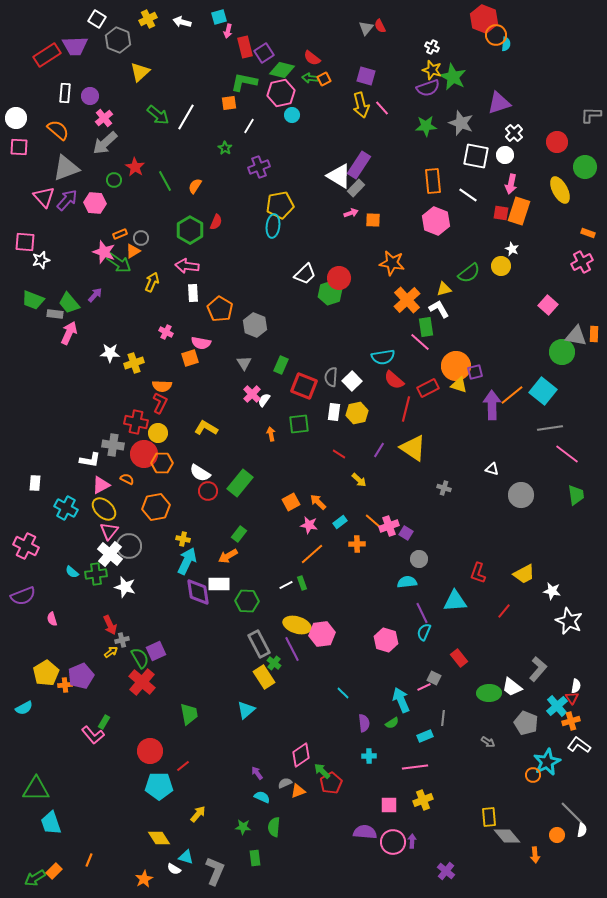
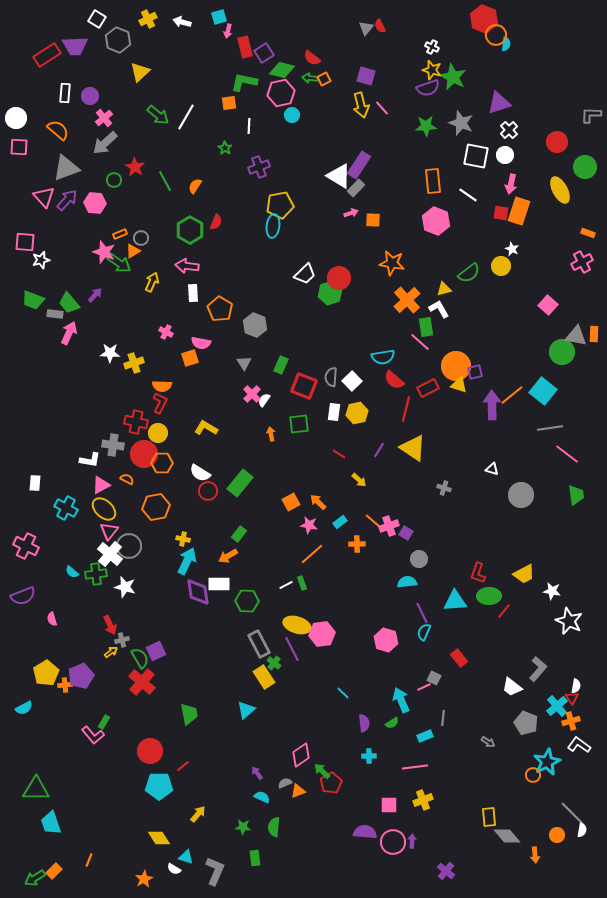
white line at (249, 126): rotated 28 degrees counterclockwise
white cross at (514, 133): moved 5 px left, 3 px up
green ellipse at (489, 693): moved 97 px up
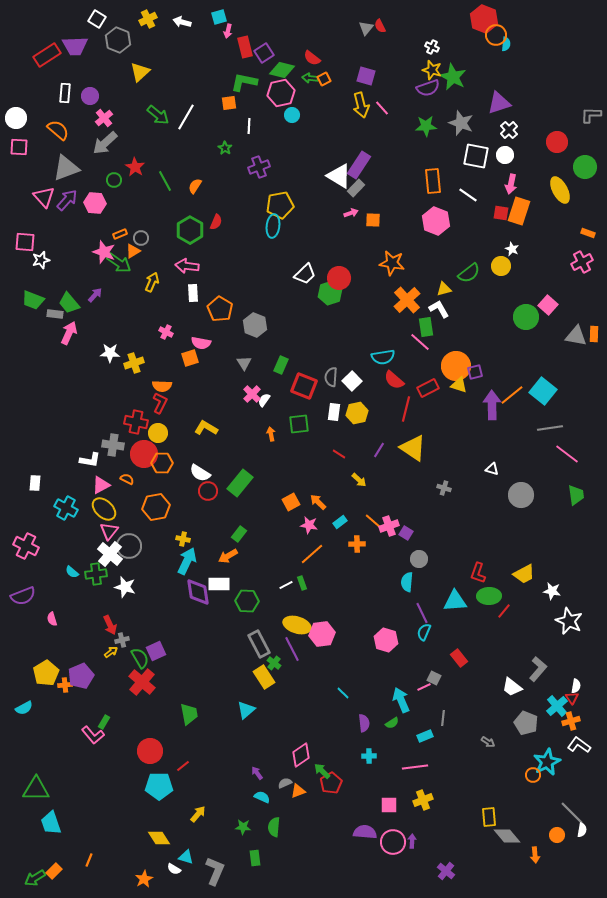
green circle at (562, 352): moved 36 px left, 35 px up
cyan semicircle at (407, 582): rotated 78 degrees counterclockwise
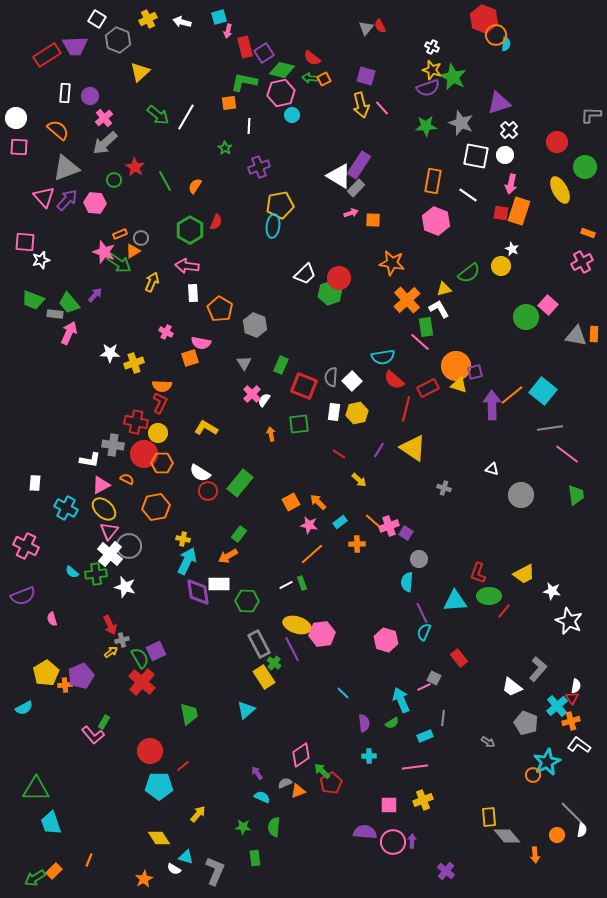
orange rectangle at (433, 181): rotated 15 degrees clockwise
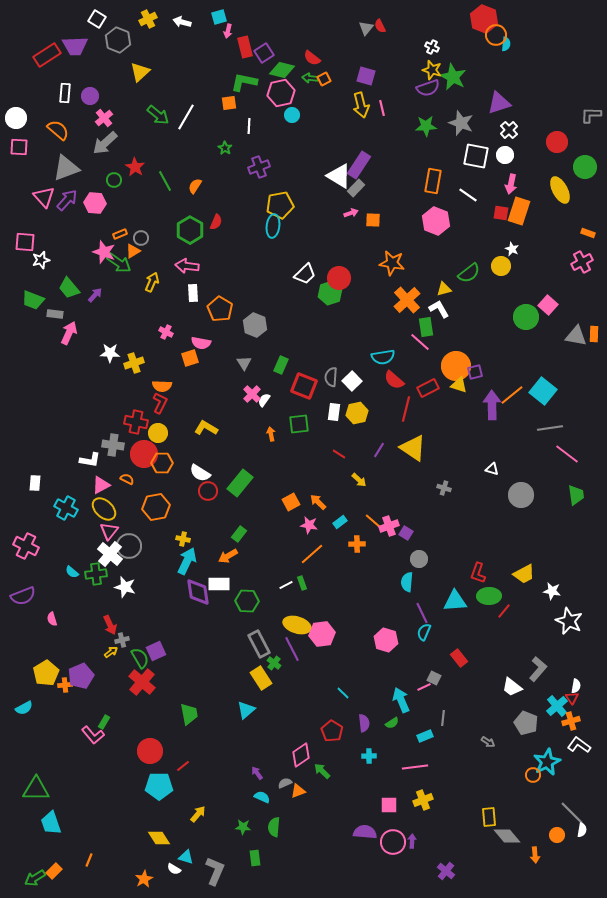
pink line at (382, 108): rotated 28 degrees clockwise
green trapezoid at (69, 303): moved 15 px up
yellow rectangle at (264, 677): moved 3 px left, 1 px down
red pentagon at (331, 783): moved 1 px right, 52 px up; rotated 10 degrees counterclockwise
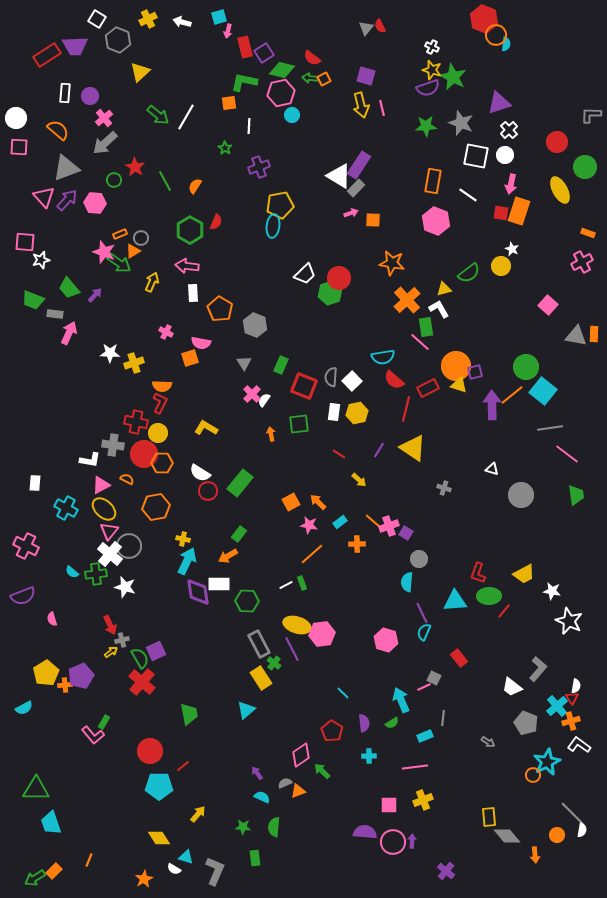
green circle at (526, 317): moved 50 px down
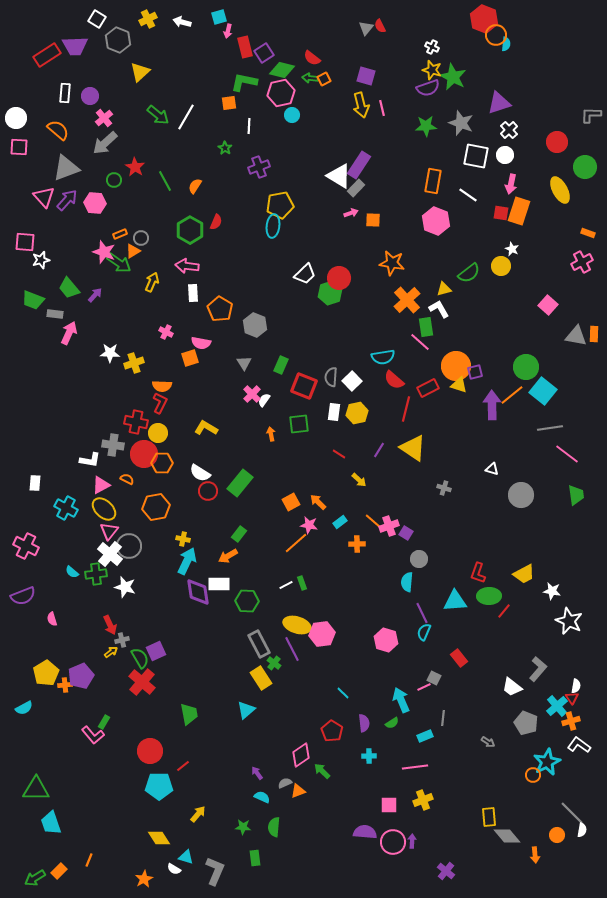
orange line at (312, 554): moved 16 px left, 11 px up
orange rectangle at (54, 871): moved 5 px right
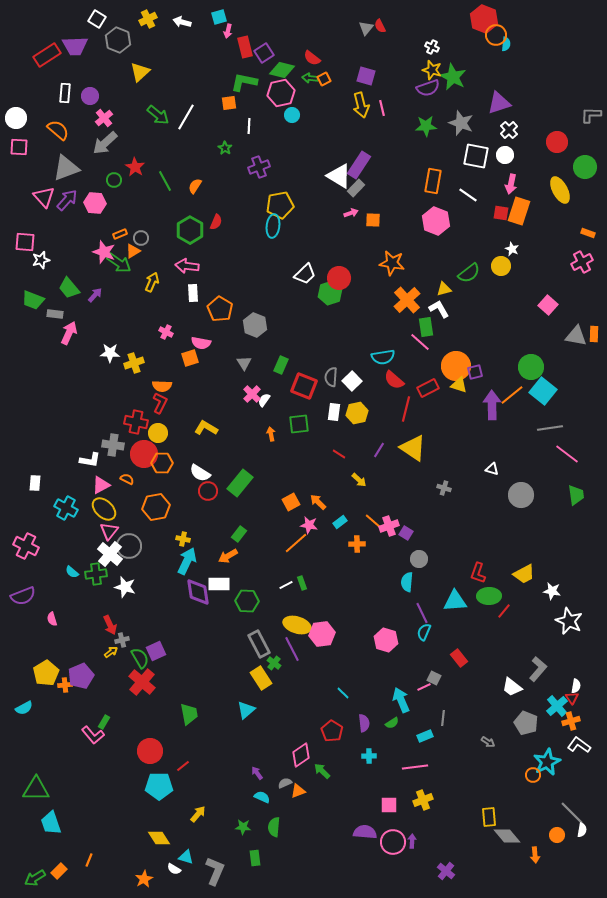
green circle at (526, 367): moved 5 px right
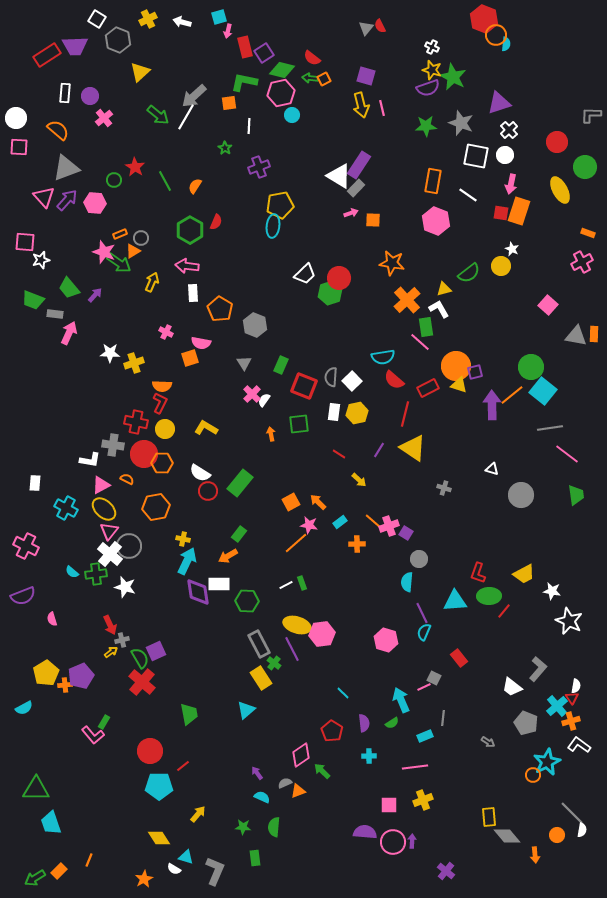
gray arrow at (105, 143): moved 89 px right, 47 px up
red line at (406, 409): moved 1 px left, 5 px down
yellow circle at (158, 433): moved 7 px right, 4 px up
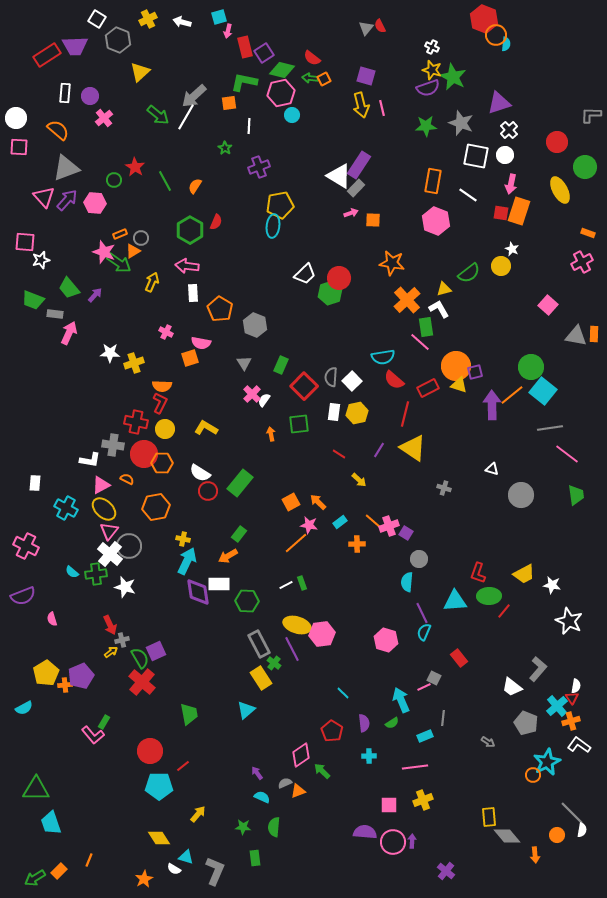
red square at (304, 386): rotated 24 degrees clockwise
white star at (552, 591): moved 6 px up
